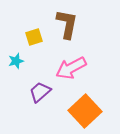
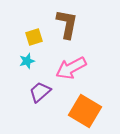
cyan star: moved 11 px right
orange square: rotated 16 degrees counterclockwise
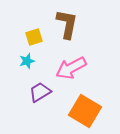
purple trapezoid: rotated 10 degrees clockwise
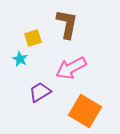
yellow square: moved 1 px left, 1 px down
cyan star: moved 7 px left, 2 px up; rotated 28 degrees counterclockwise
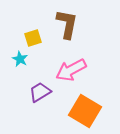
pink arrow: moved 2 px down
